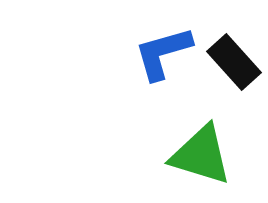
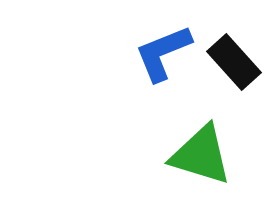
blue L-shape: rotated 6 degrees counterclockwise
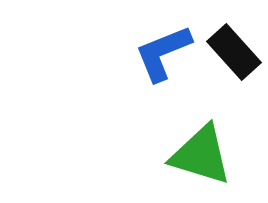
black rectangle: moved 10 px up
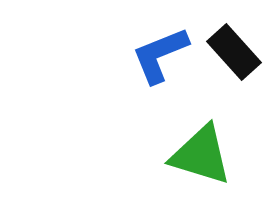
blue L-shape: moved 3 px left, 2 px down
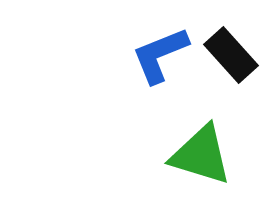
black rectangle: moved 3 px left, 3 px down
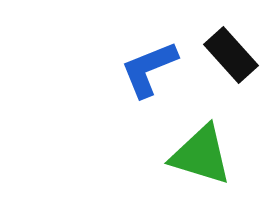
blue L-shape: moved 11 px left, 14 px down
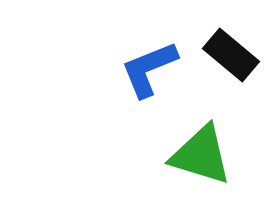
black rectangle: rotated 8 degrees counterclockwise
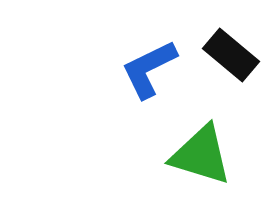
blue L-shape: rotated 4 degrees counterclockwise
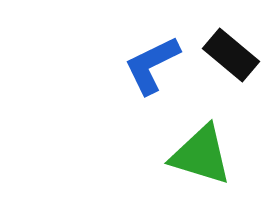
blue L-shape: moved 3 px right, 4 px up
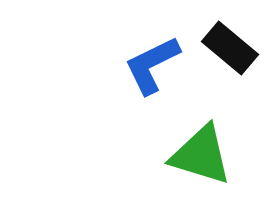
black rectangle: moved 1 px left, 7 px up
